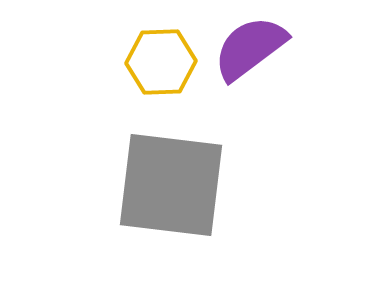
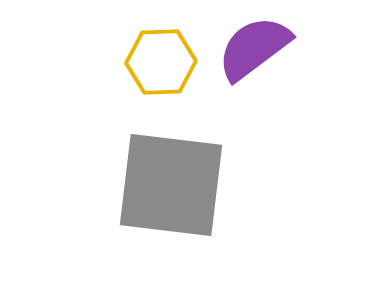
purple semicircle: moved 4 px right
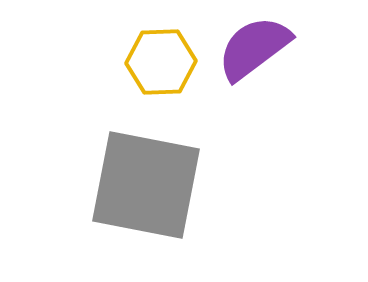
gray square: moved 25 px left; rotated 4 degrees clockwise
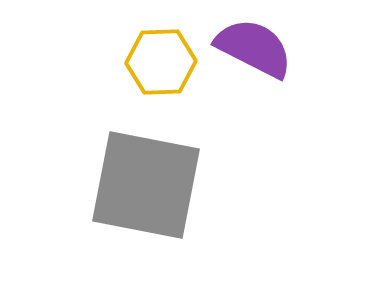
purple semicircle: rotated 64 degrees clockwise
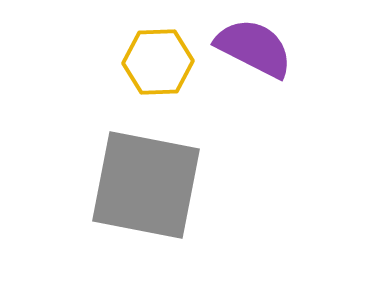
yellow hexagon: moved 3 px left
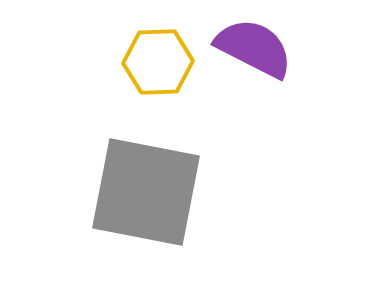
gray square: moved 7 px down
